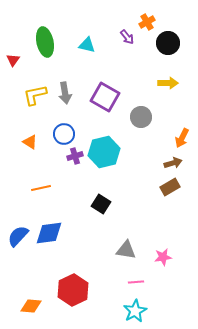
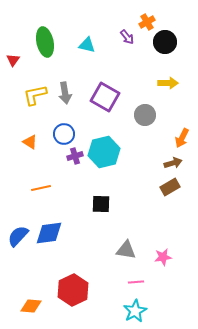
black circle: moved 3 px left, 1 px up
gray circle: moved 4 px right, 2 px up
black square: rotated 30 degrees counterclockwise
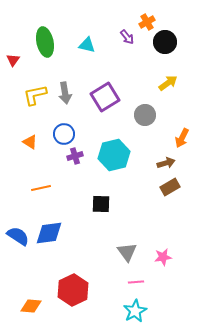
yellow arrow: rotated 36 degrees counterclockwise
purple square: rotated 28 degrees clockwise
cyan hexagon: moved 10 px right, 3 px down
brown arrow: moved 7 px left
blue semicircle: rotated 80 degrees clockwise
gray triangle: moved 1 px right, 2 px down; rotated 45 degrees clockwise
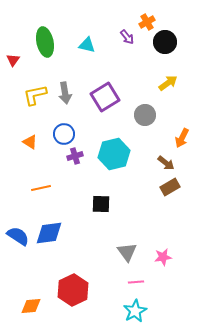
cyan hexagon: moved 1 px up
brown arrow: rotated 54 degrees clockwise
orange diamond: rotated 10 degrees counterclockwise
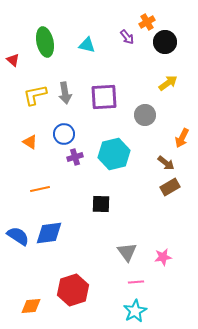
red triangle: rotated 24 degrees counterclockwise
purple square: moved 1 px left; rotated 28 degrees clockwise
purple cross: moved 1 px down
orange line: moved 1 px left, 1 px down
red hexagon: rotated 8 degrees clockwise
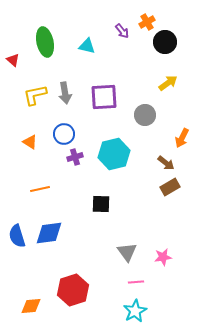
purple arrow: moved 5 px left, 6 px up
cyan triangle: moved 1 px down
blue semicircle: moved 1 px left; rotated 140 degrees counterclockwise
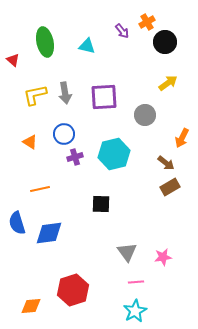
blue semicircle: moved 13 px up
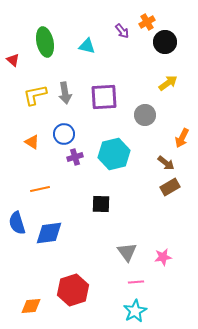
orange triangle: moved 2 px right
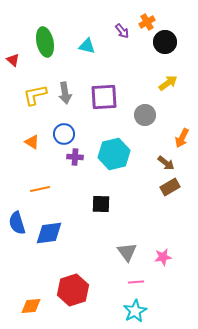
purple cross: rotated 21 degrees clockwise
